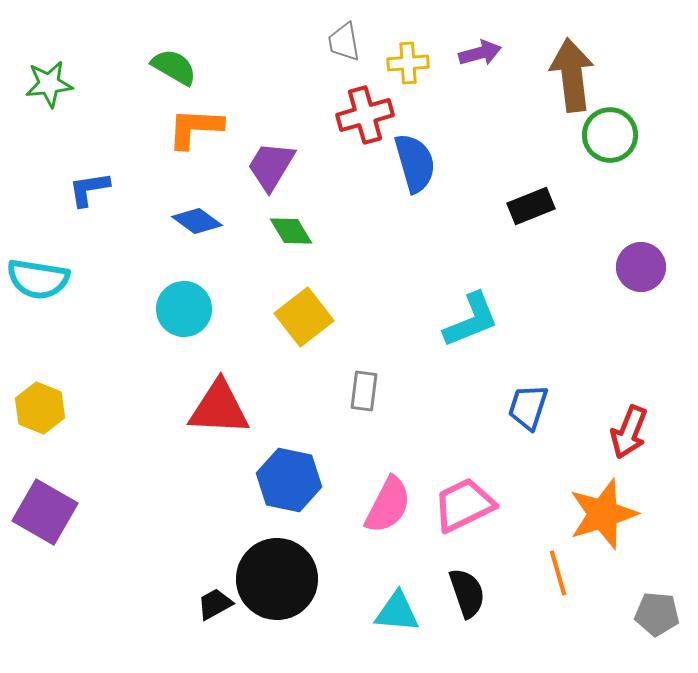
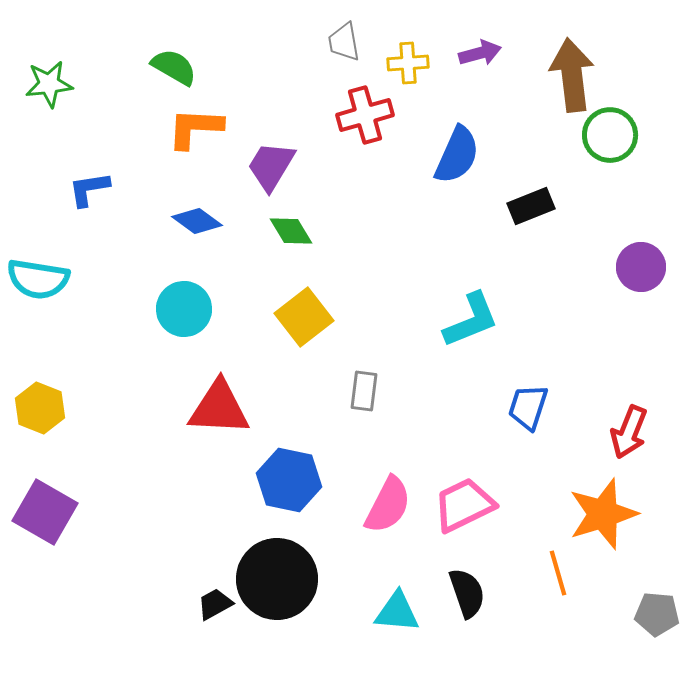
blue semicircle: moved 42 px right, 8 px up; rotated 40 degrees clockwise
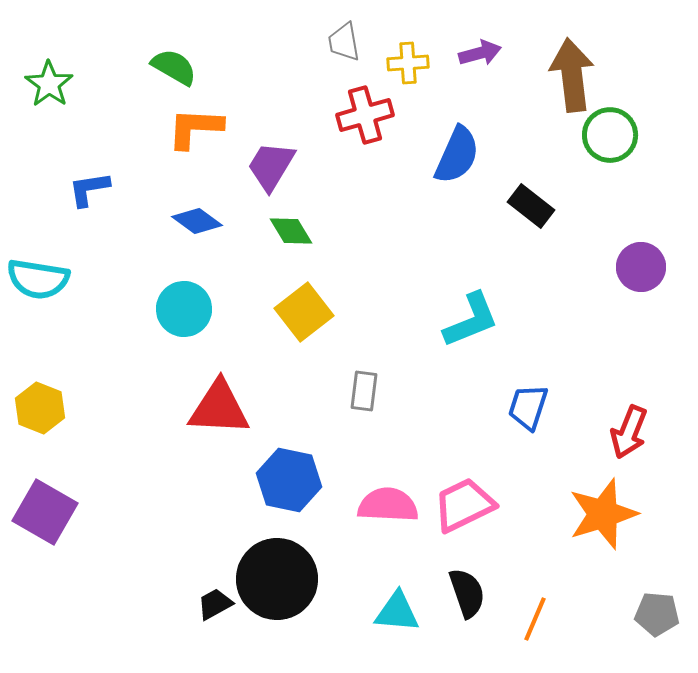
green star: rotated 30 degrees counterclockwise
black rectangle: rotated 60 degrees clockwise
yellow square: moved 5 px up
pink semicircle: rotated 114 degrees counterclockwise
orange line: moved 23 px left, 46 px down; rotated 39 degrees clockwise
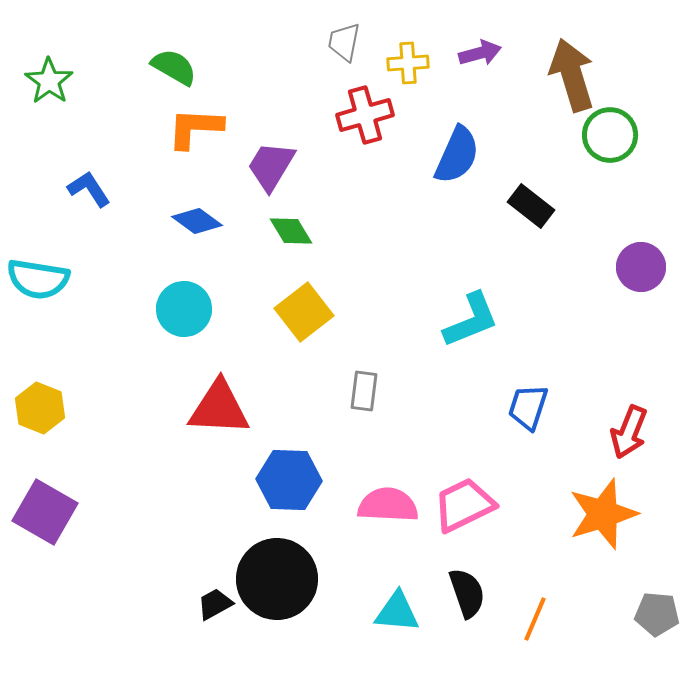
gray trapezoid: rotated 21 degrees clockwise
brown arrow: rotated 10 degrees counterclockwise
green star: moved 3 px up
blue L-shape: rotated 66 degrees clockwise
blue hexagon: rotated 10 degrees counterclockwise
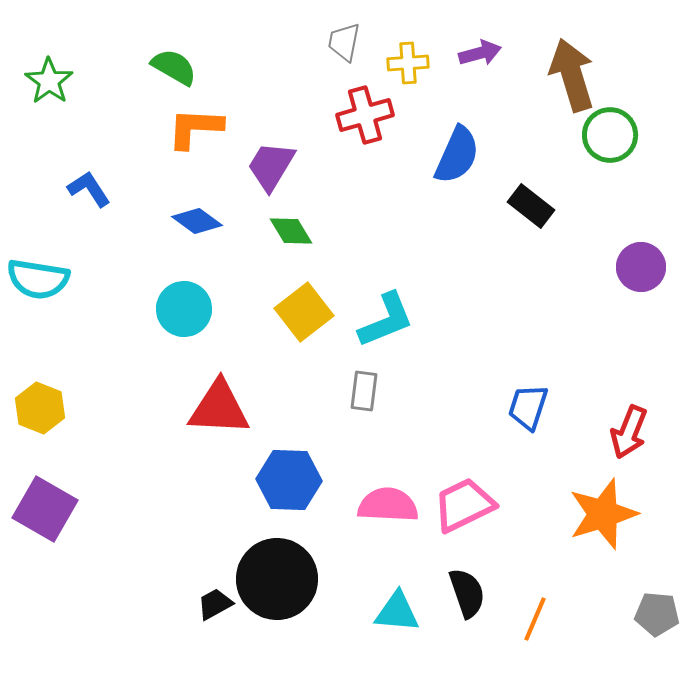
cyan L-shape: moved 85 px left
purple square: moved 3 px up
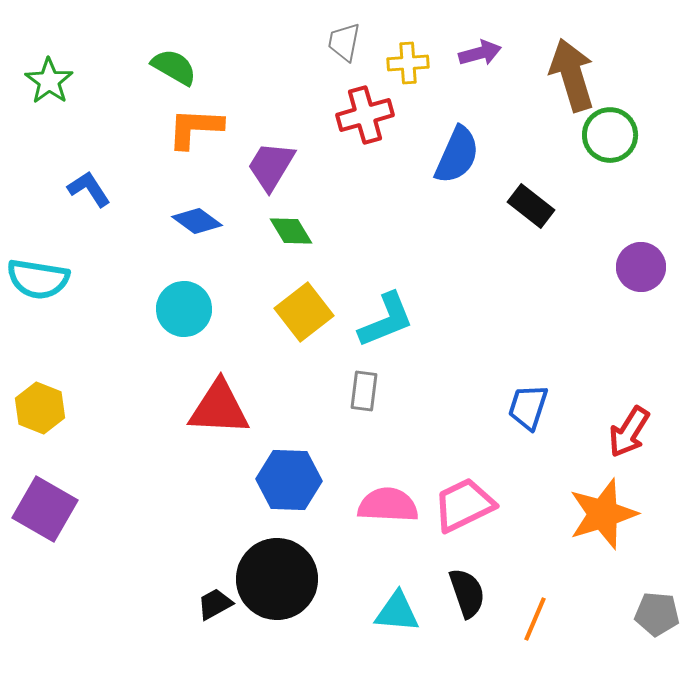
red arrow: rotated 10 degrees clockwise
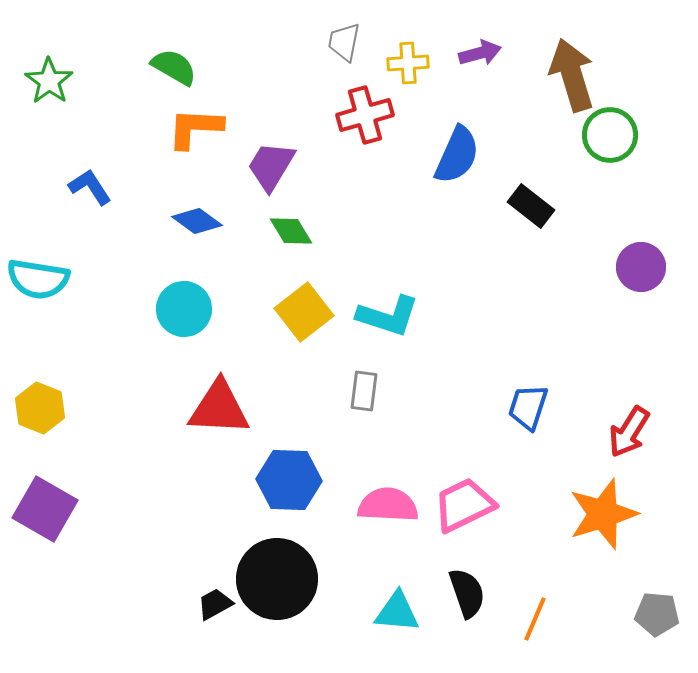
blue L-shape: moved 1 px right, 2 px up
cyan L-shape: moved 2 px right, 4 px up; rotated 40 degrees clockwise
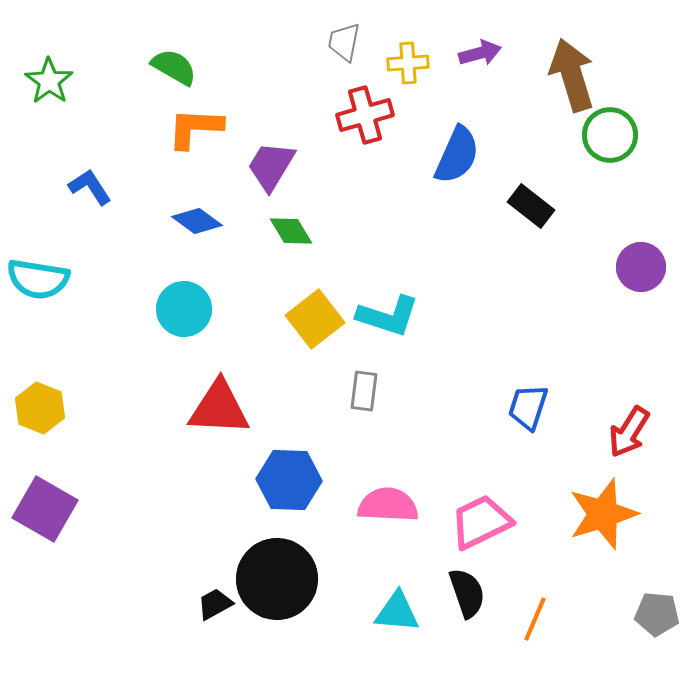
yellow square: moved 11 px right, 7 px down
pink trapezoid: moved 17 px right, 17 px down
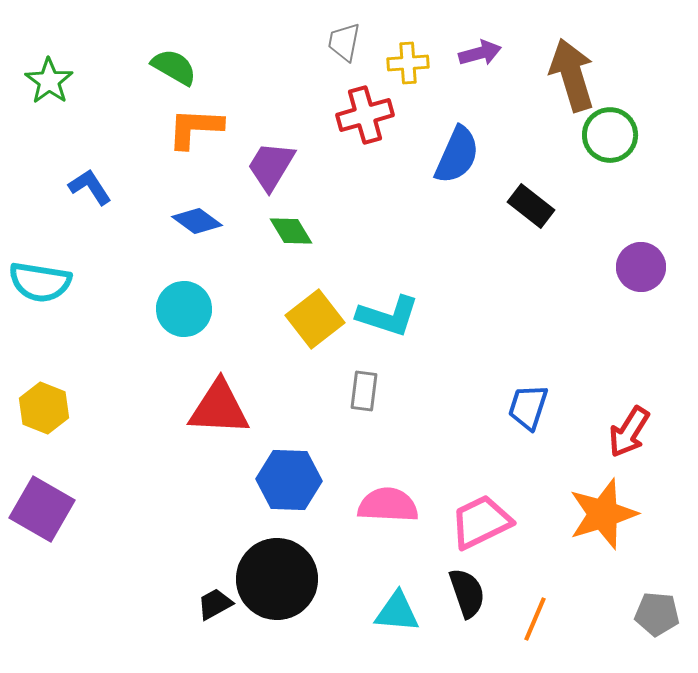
cyan semicircle: moved 2 px right, 3 px down
yellow hexagon: moved 4 px right
purple square: moved 3 px left
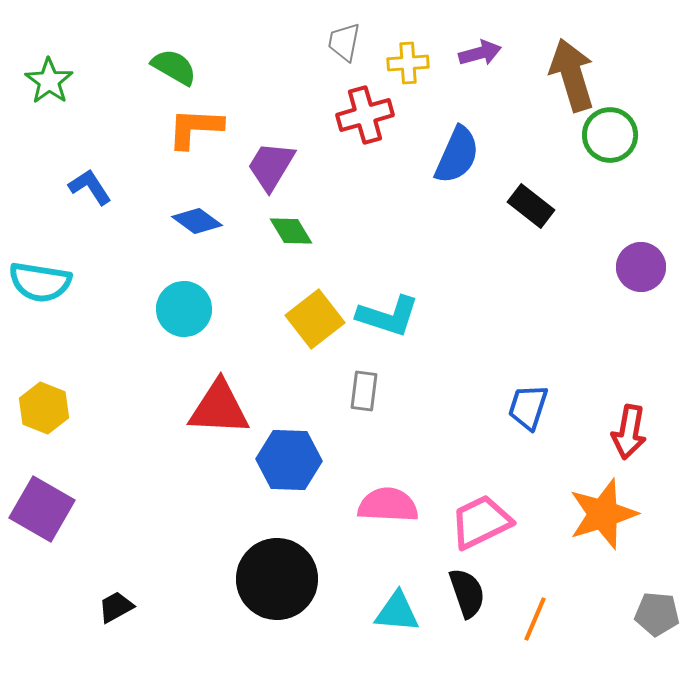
red arrow: rotated 22 degrees counterclockwise
blue hexagon: moved 20 px up
black trapezoid: moved 99 px left, 3 px down
